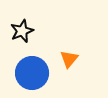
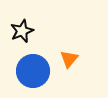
blue circle: moved 1 px right, 2 px up
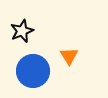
orange triangle: moved 3 px up; rotated 12 degrees counterclockwise
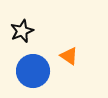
orange triangle: rotated 24 degrees counterclockwise
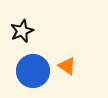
orange triangle: moved 2 px left, 10 px down
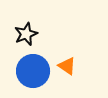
black star: moved 4 px right, 3 px down
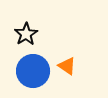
black star: rotated 10 degrees counterclockwise
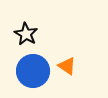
black star: rotated 10 degrees counterclockwise
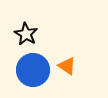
blue circle: moved 1 px up
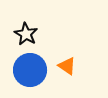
blue circle: moved 3 px left
